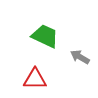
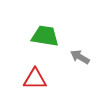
green trapezoid: rotated 16 degrees counterclockwise
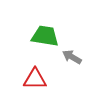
gray arrow: moved 8 px left
